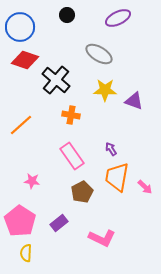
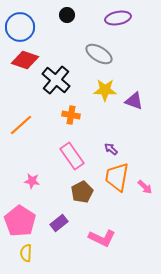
purple ellipse: rotated 15 degrees clockwise
purple arrow: rotated 16 degrees counterclockwise
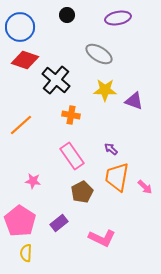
pink star: moved 1 px right
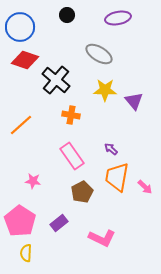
purple triangle: rotated 30 degrees clockwise
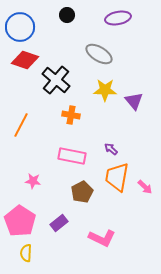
orange line: rotated 20 degrees counterclockwise
pink rectangle: rotated 44 degrees counterclockwise
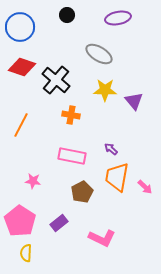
red diamond: moved 3 px left, 7 px down
